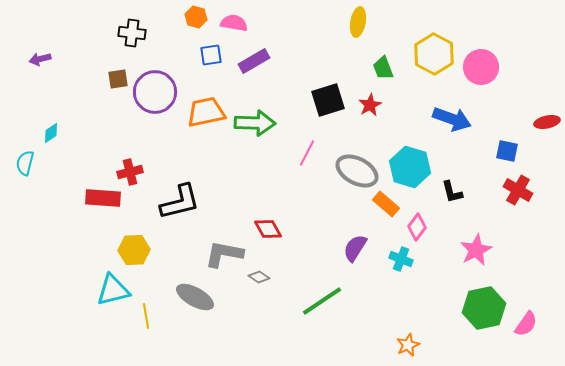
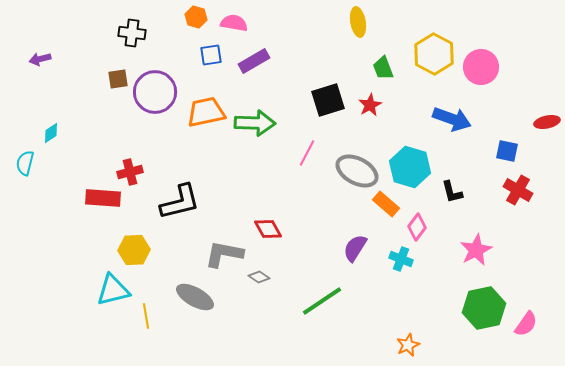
yellow ellipse at (358, 22): rotated 20 degrees counterclockwise
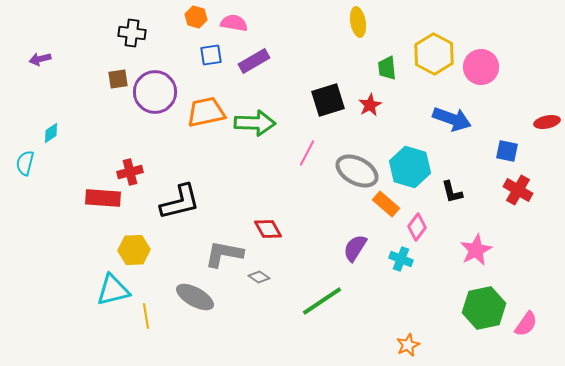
green trapezoid at (383, 68): moved 4 px right; rotated 15 degrees clockwise
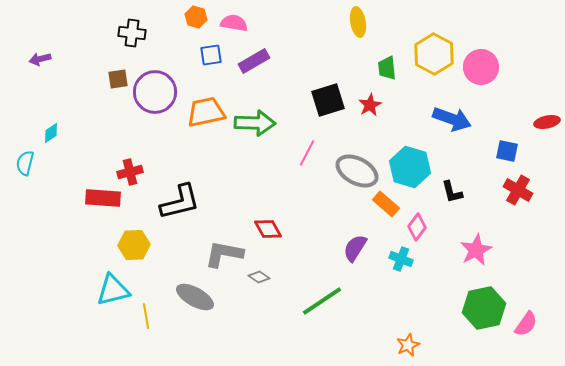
yellow hexagon at (134, 250): moved 5 px up
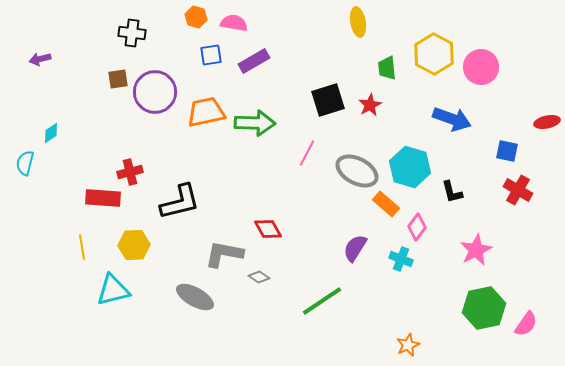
yellow line at (146, 316): moved 64 px left, 69 px up
